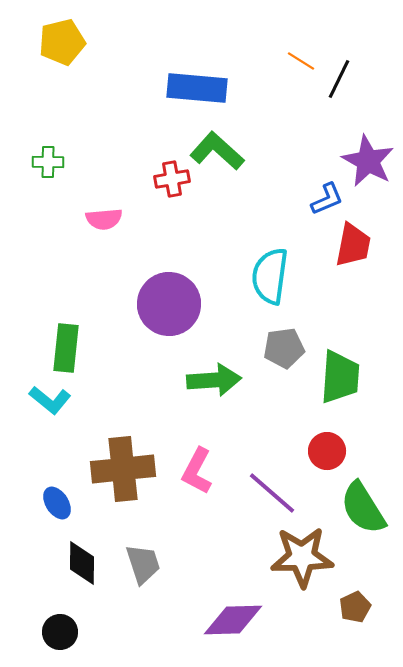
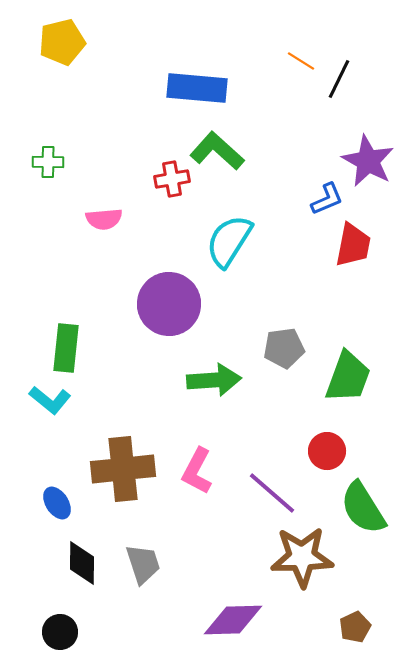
cyan semicircle: moved 41 px left, 35 px up; rotated 24 degrees clockwise
green trapezoid: moved 8 px right; rotated 16 degrees clockwise
brown pentagon: moved 20 px down
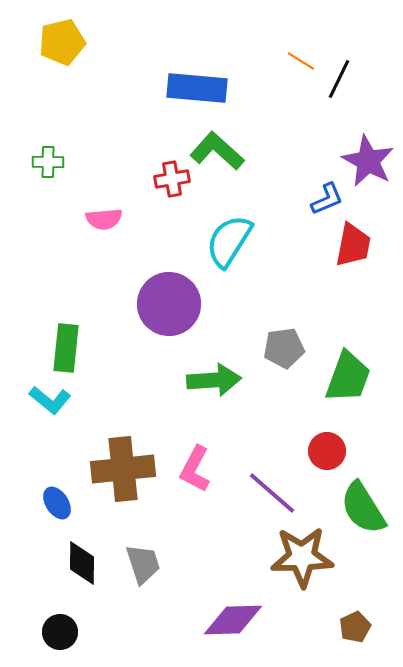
pink L-shape: moved 2 px left, 2 px up
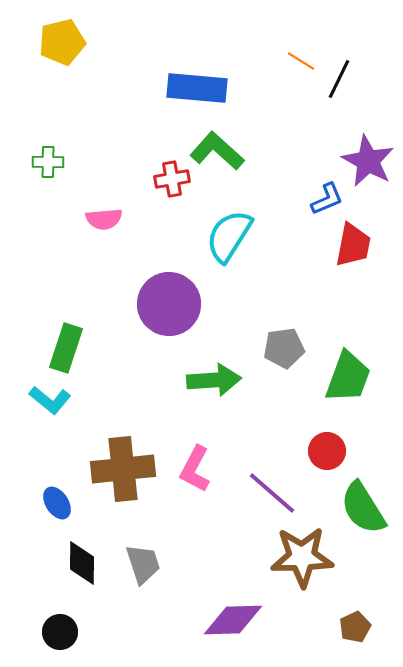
cyan semicircle: moved 5 px up
green rectangle: rotated 12 degrees clockwise
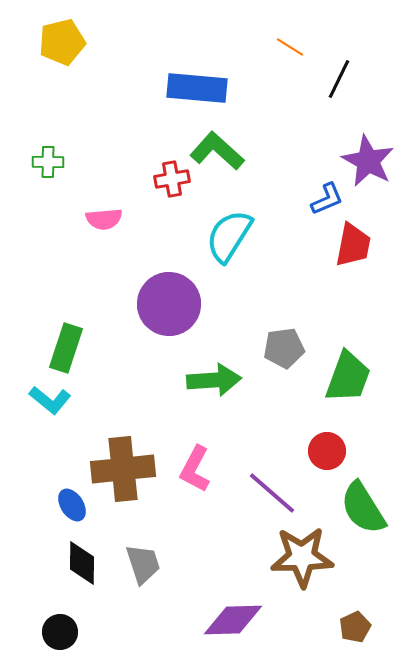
orange line: moved 11 px left, 14 px up
blue ellipse: moved 15 px right, 2 px down
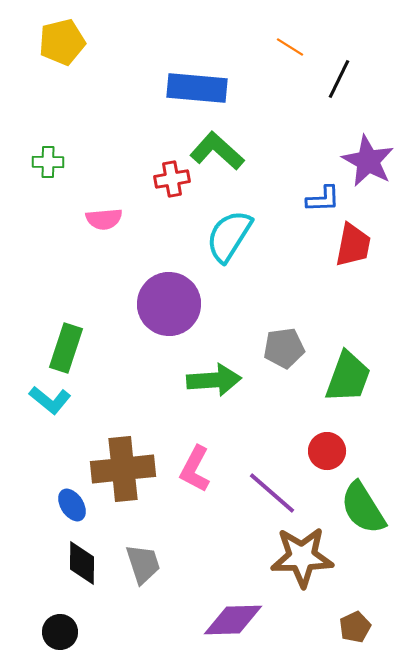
blue L-shape: moved 4 px left; rotated 21 degrees clockwise
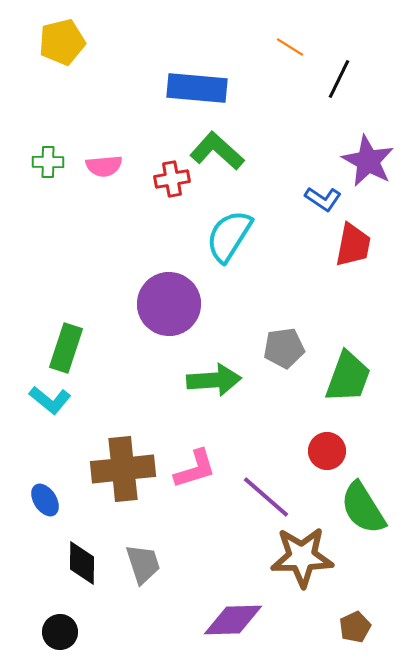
blue L-shape: rotated 36 degrees clockwise
pink semicircle: moved 53 px up
pink L-shape: rotated 135 degrees counterclockwise
purple line: moved 6 px left, 4 px down
blue ellipse: moved 27 px left, 5 px up
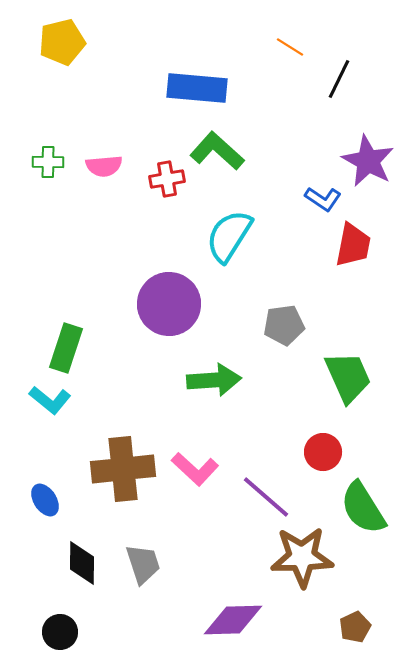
red cross: moved 5 px left
gray pentagon: moved 23 px up
green trapezoid: rotated 44 degrees counterclockwise
red circle: moved 4 px left, 1 px down
pink L-shape: rotated 60 degrees clockwise
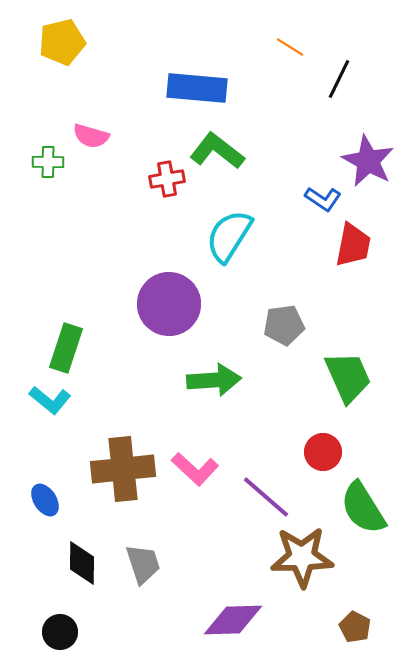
green L-shape: rotated 4 degrees counterclockwise
pink semicircle: moved 13 px left, 30 px up; rotated 21 degrees clockwise
brown pentagon: rotated 20 degrees counterclockwise
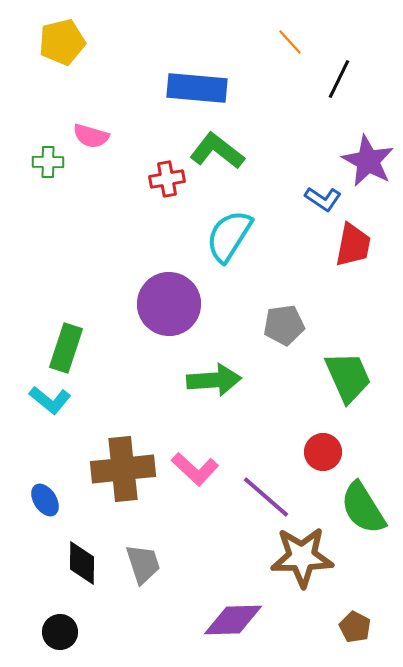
orange line: moved 5 px up; rotated 16 degrees clockwise
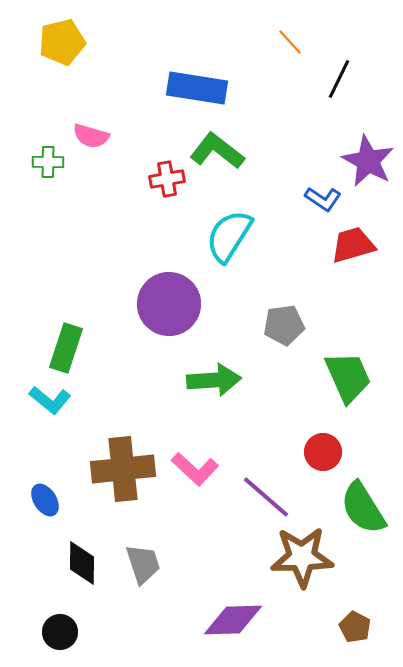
blue rectangle: rotated 4 degrees clockwise
red trapezoid: rotated 117 degrees counterclockwise
